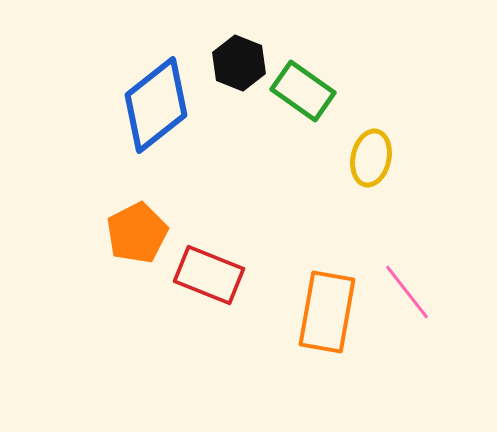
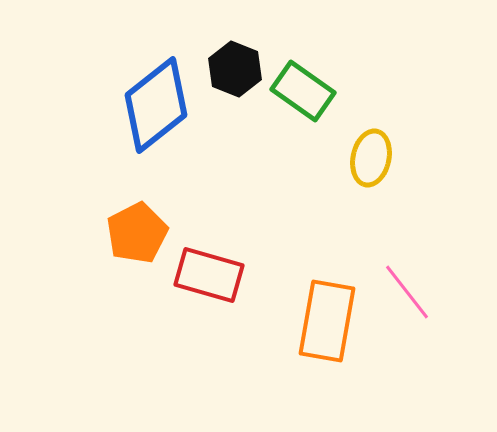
black hexagon: moved 4 px left, 6 px down
red rectangle: rotated 6 degrees counterclockwise
orange rectangle: moved 9 px down
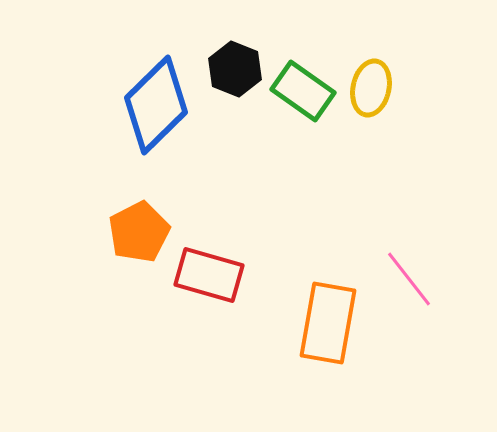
blue diamond: rotated 6 degrees counterclockwise
yellow ellipse: moved 70 px up
orange pentagon: moved 2 px right, 1 px up
pink line: moved 2 px right, 13 px up
orange rectangle: moved 1 px right, 2 px down
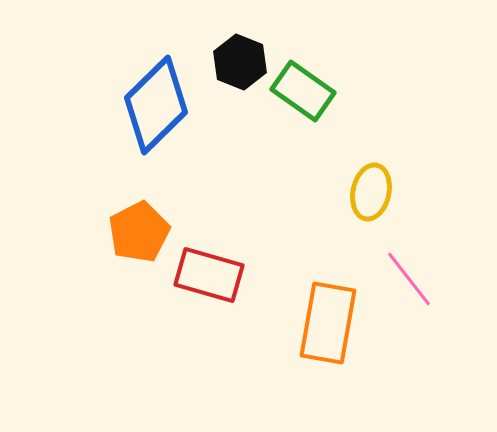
black hexagon: moved 5 px right, 7 px up
yellow ellipse: moved 104 px down
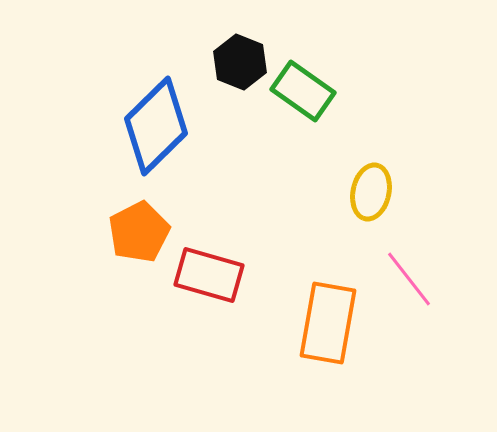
blue diamond: moved 21 px down
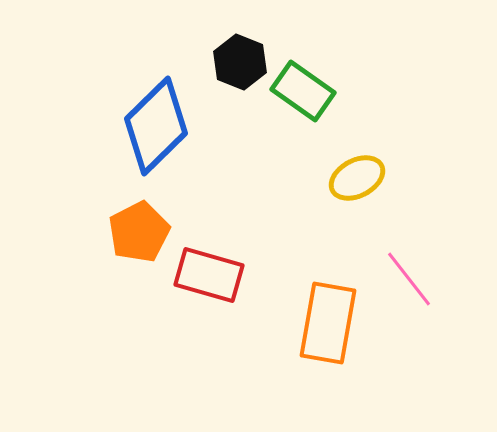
yellow ellipse: moved 14 px left, 14 px up; rotated 50 degrees clockwise
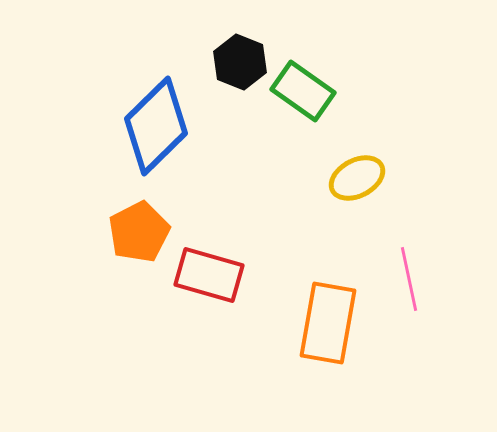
pink line: rotated 26 degrees clockwise
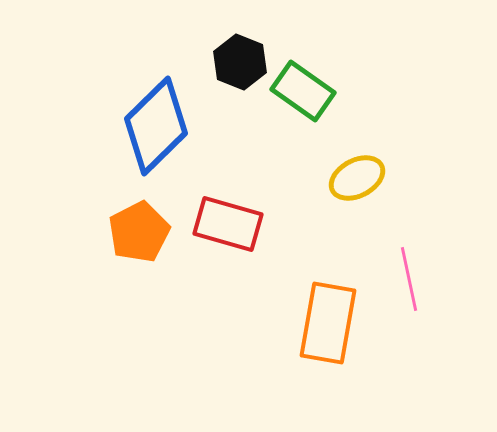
red rectangle: moved 19 px right, 51 px up
